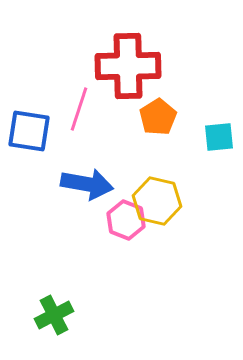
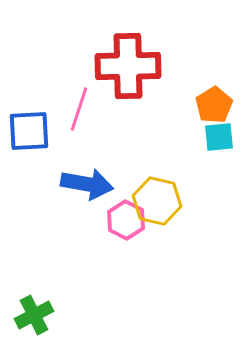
orange pentagon: moved 56 px right, 12 px up
blue square: rotated 12 degrees counterclockwise
pink hexagon: rotated 6 degrees clockwise
green cross: moved 20 px left
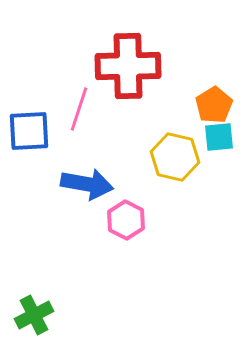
yellow hexagon: moved 18 px right, 44 px up
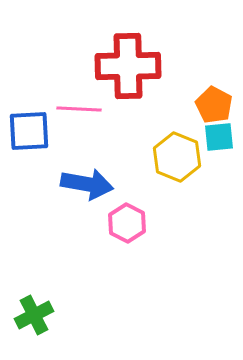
orange pentagon: rotated 12 degrees counterclockwise
pink line: rotated 75 degrees clockwise
yellow hexagon: moved 2 px right; rotated 9 degrees clockwise
pink hexagon: moved 1 px right, 3 px down
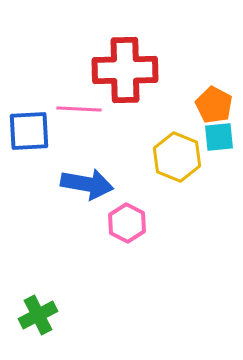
red cross: moved 3 px left, 4 px down
green cross: moved 4 px right
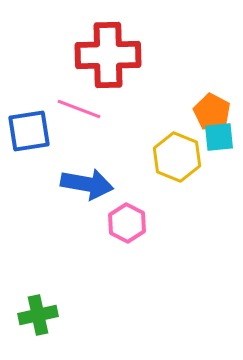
red cross: moved 17 px left, 15 px up
orange pentagon: moved 2 px left, 7 px down
pink line: rotated 18 degrees clockwise
blue square: rotated 6 degrees counterclockwise
green cross: rotated 15 degrees clockwise
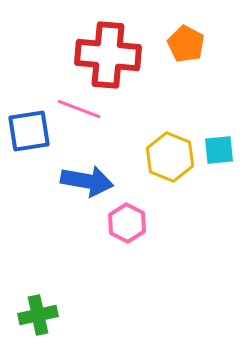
red cross: rotated 6 degrees clockwise
orange pentagon: moved 26 px left, 68 px up
cyan square: moved 13 px down
yellow hexagon: moved 7 px left
blue arrow: moved 3 px up
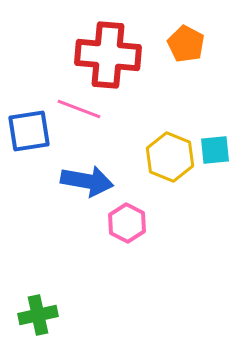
cyan square: moved 4 px left
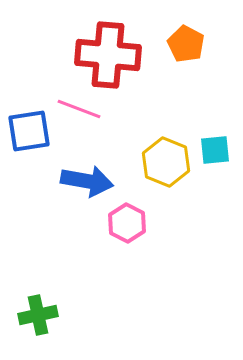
yellow hexagon: moved 4 px left, 5 px down
